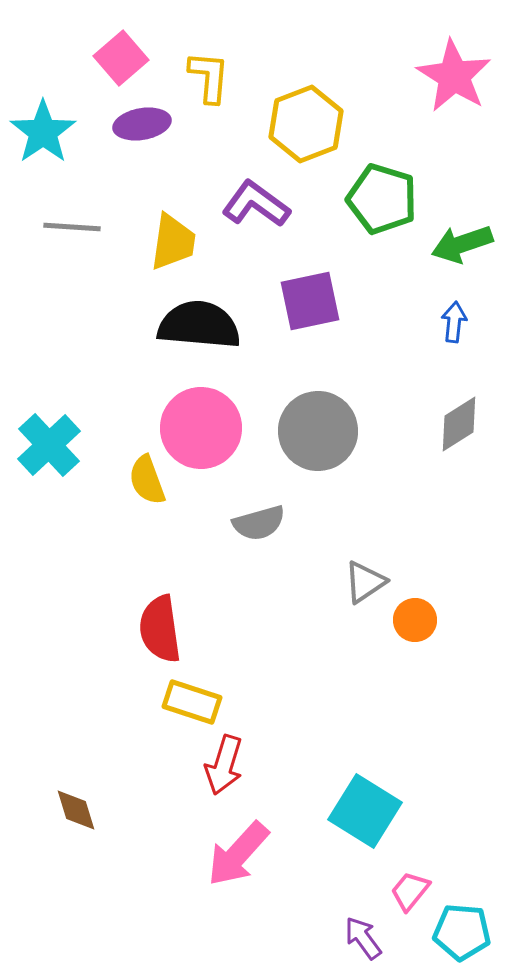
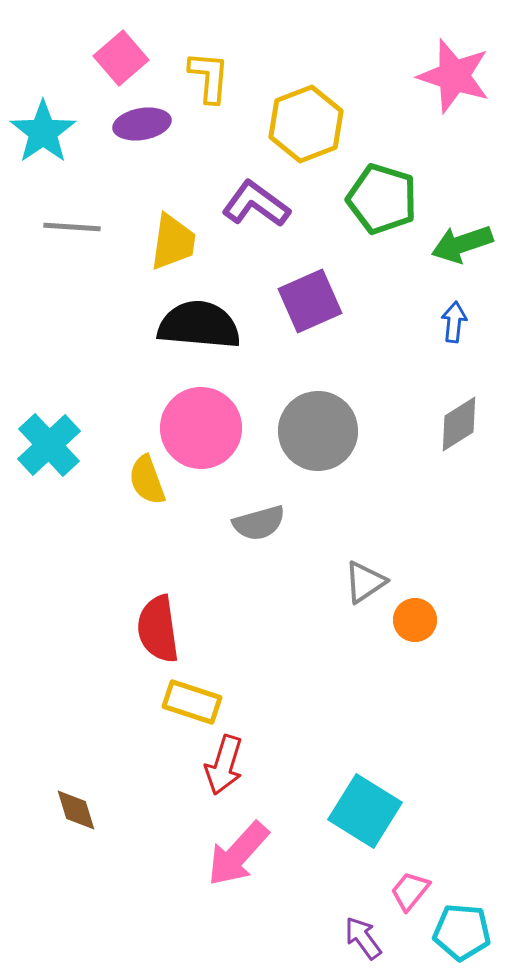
pink star: rotated 14 degrees counterclockwise
purple square: rotated 12 degrees counterclockwise
red semicircle: moved 2 px left
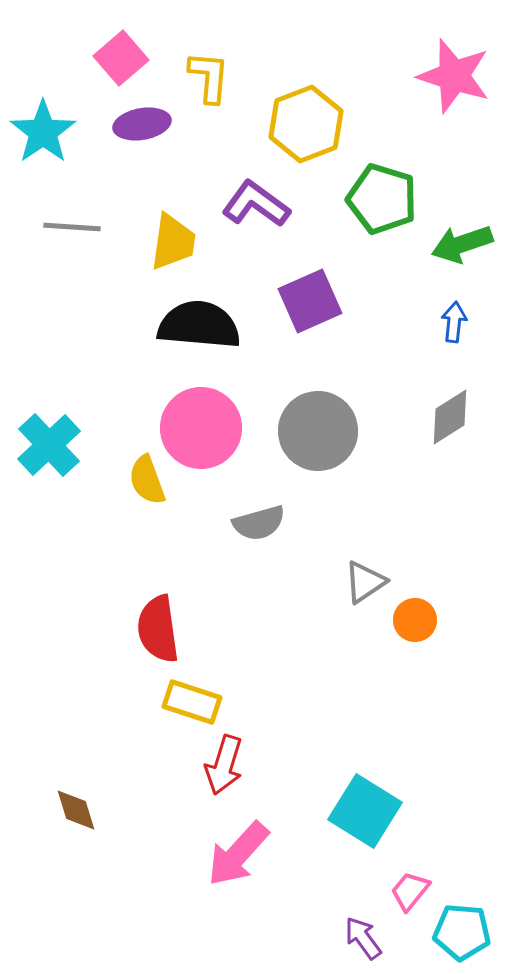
gray diamond: moved 9 px left, 7 px up
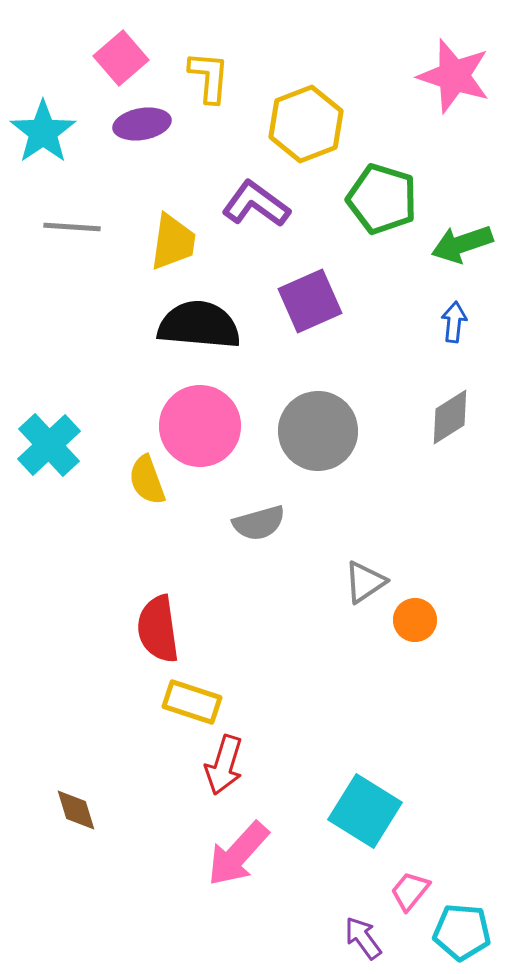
pink circle: moved 1 px left, 2 px up
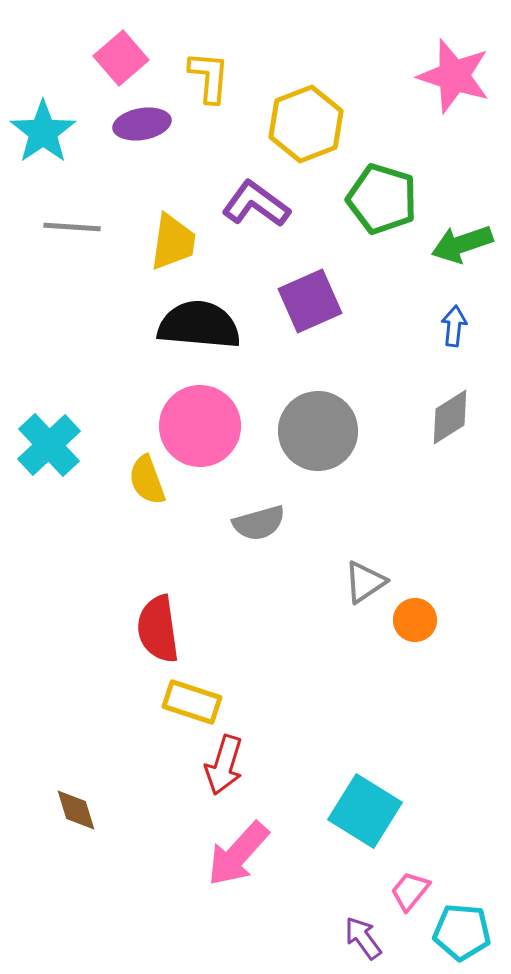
blue arrow: moved 4 px down
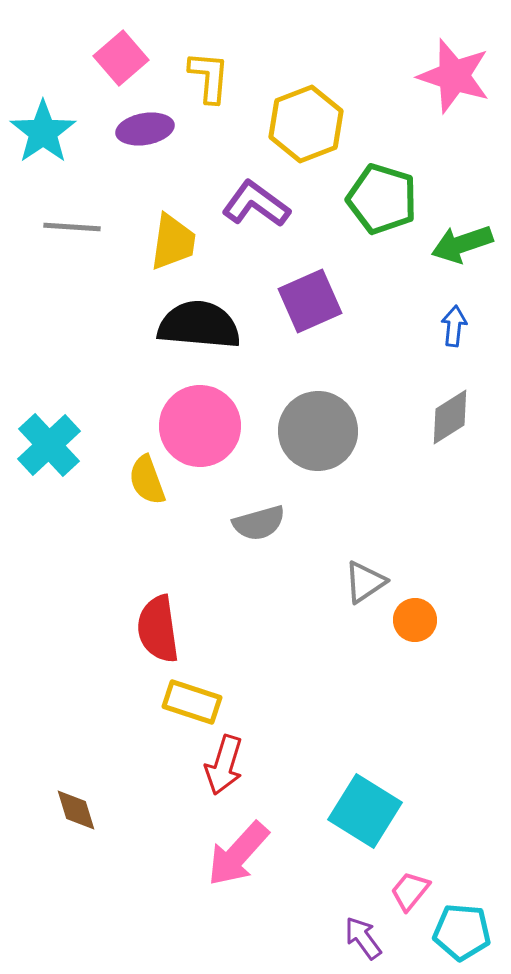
purple ellipse: moved 3 px right, 5 px down
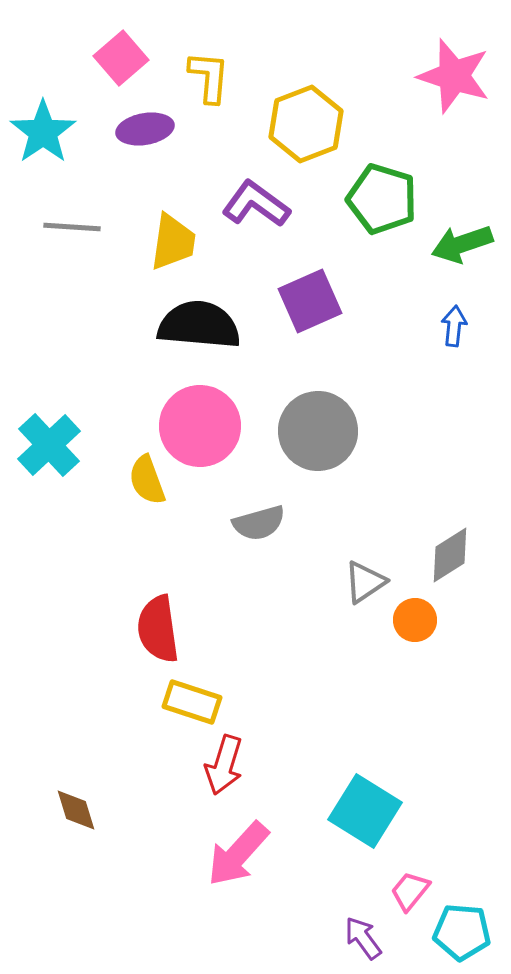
gray diamond: moved 138 px down
